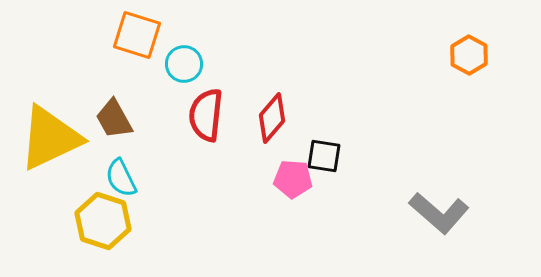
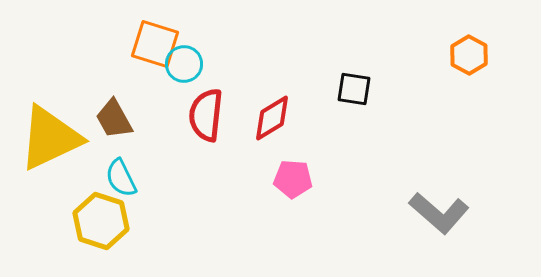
orange square: moved 18 px right, 9 px down
red diamond: rotated 18 degrees clockwise
black square: moved 30 px right, 67 px up
yellow hexagon: moved 2 px left
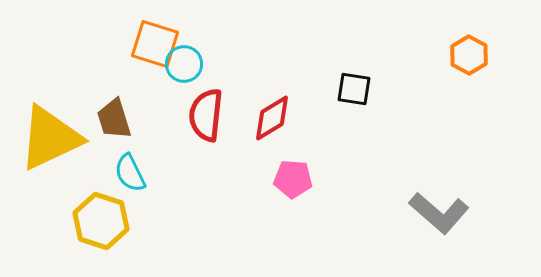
brown trapezoid: rotated 12 degrees clockwise
cyan semicircle: moved 9 px right, 5 px up
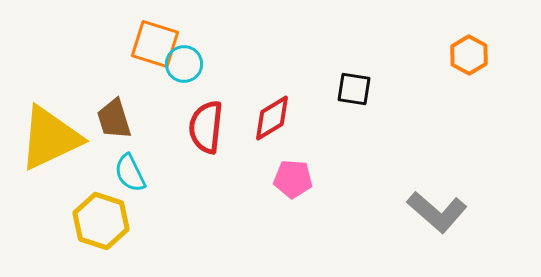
red semicircle: moved 12 px down
gray L-shape: moved 2 px left, 1 px up
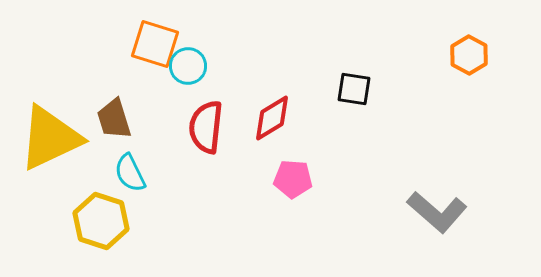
cyan circle: moved 4 px right, 2 px down
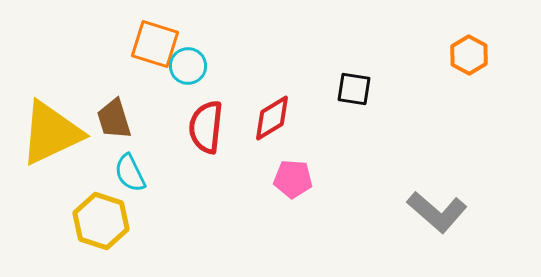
yellow triangle: moved 1 px right, 5 px up
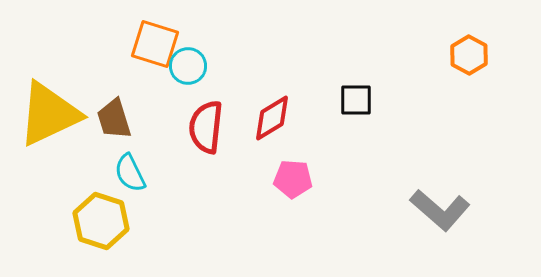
black square: moved 2 px right, 11 px down; rotated 9 degrees counterclockwise
yellow triangle: moved 2 px left, 19 px up
gray L-shape: moved 3 px right, 2 px up
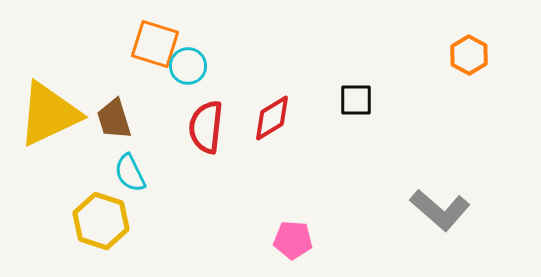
pink pentagon: moved 61 px down
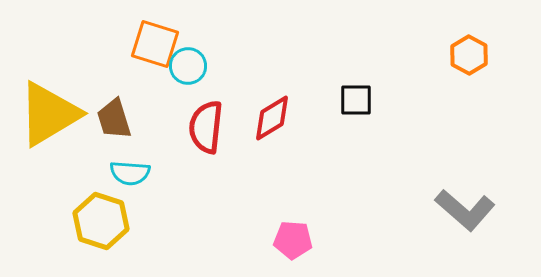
yellow triangle: rotated 6 degrees counterclockwise
cyan semicircle: rotated 60 degrees counterclockwise
gray L-shape: moved 25 px right
